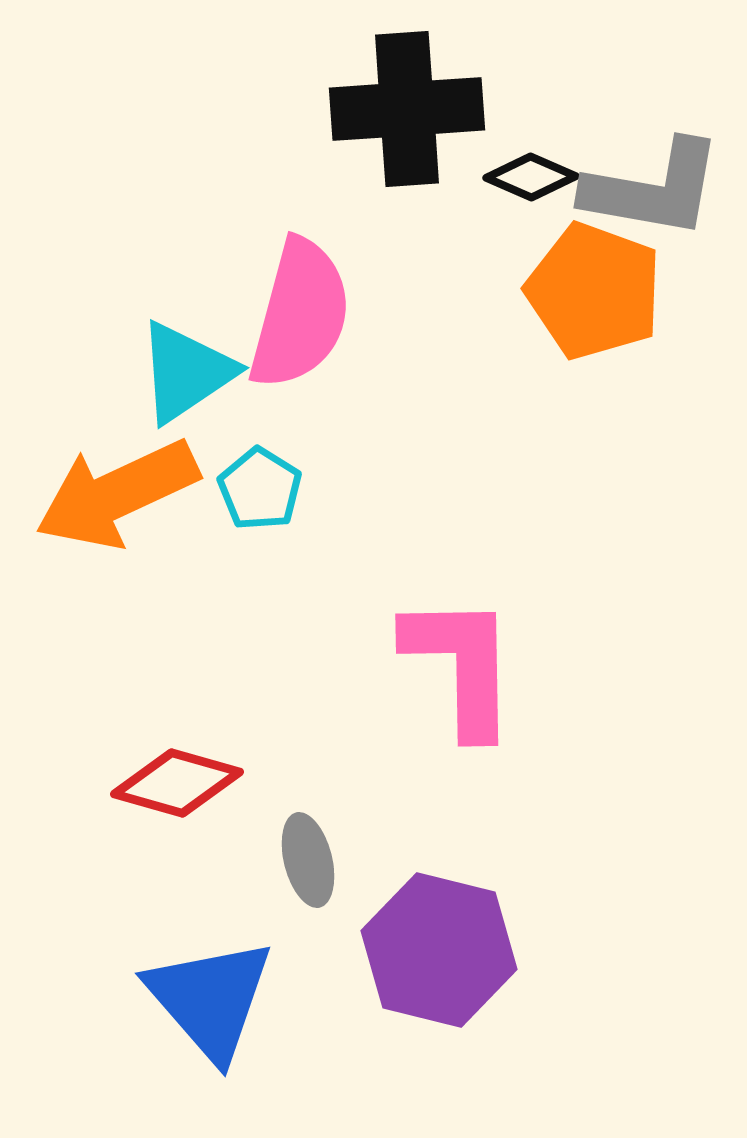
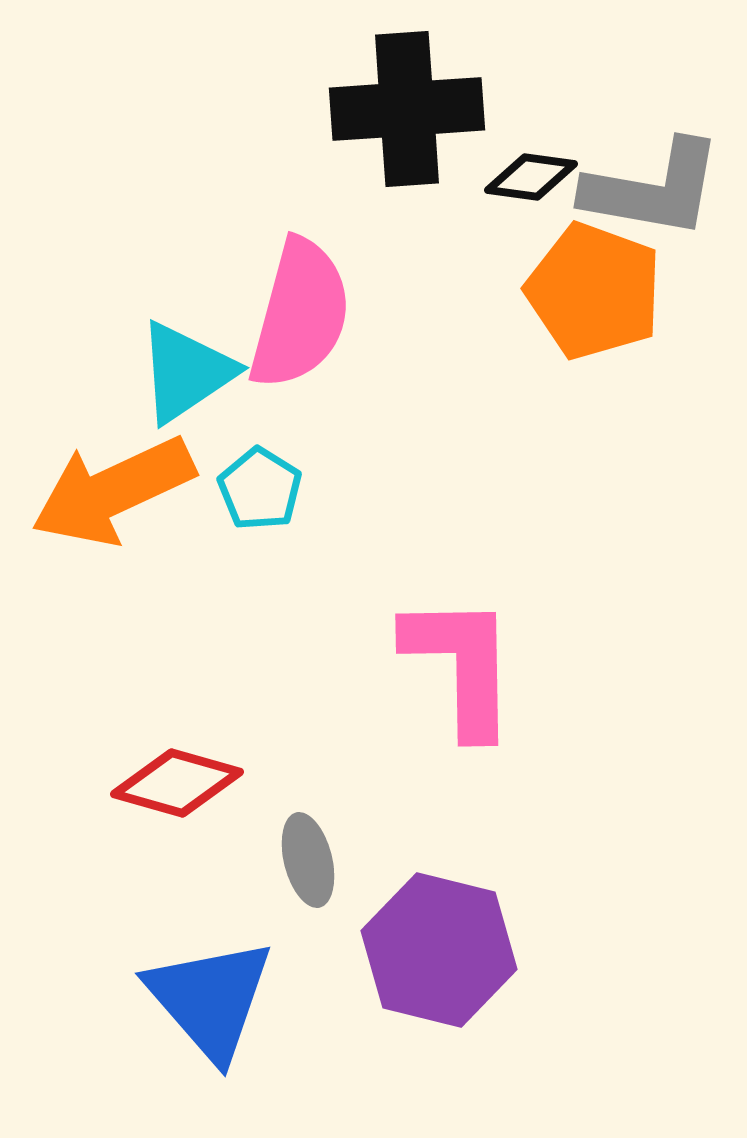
black diamond: rotated 16 degrees counterclockwise
orange arrow: moved 4 px left, 3 px up
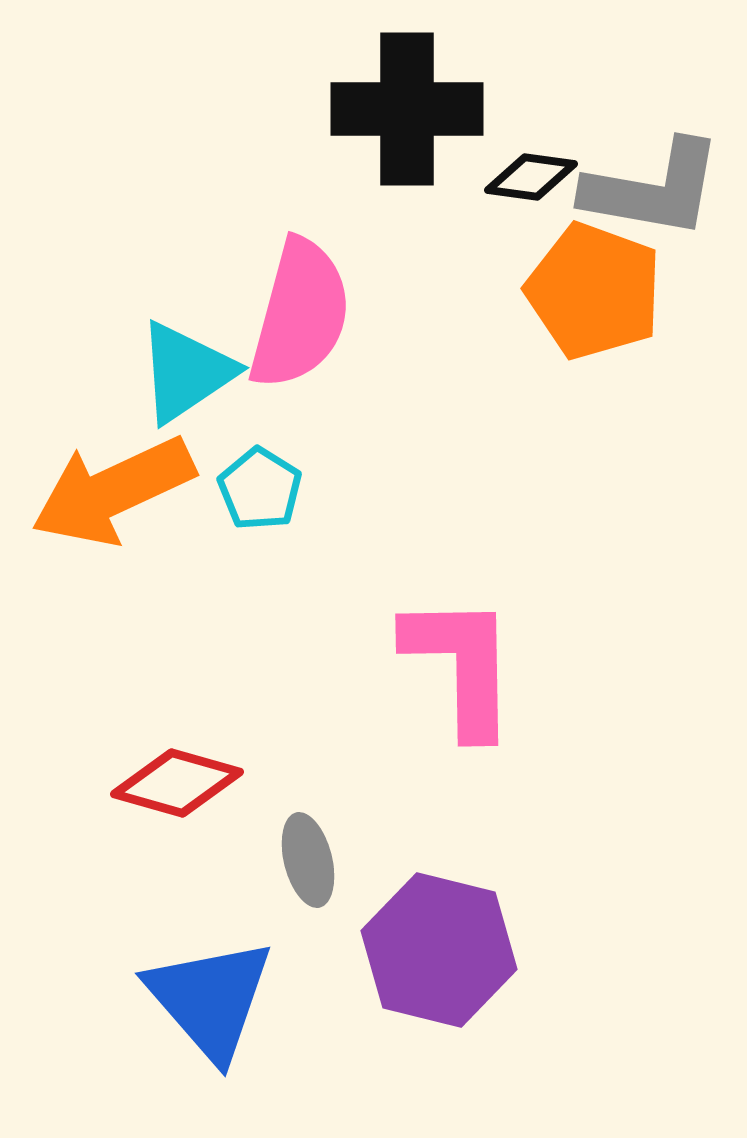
black cross: rotated 4 degrees clockwise
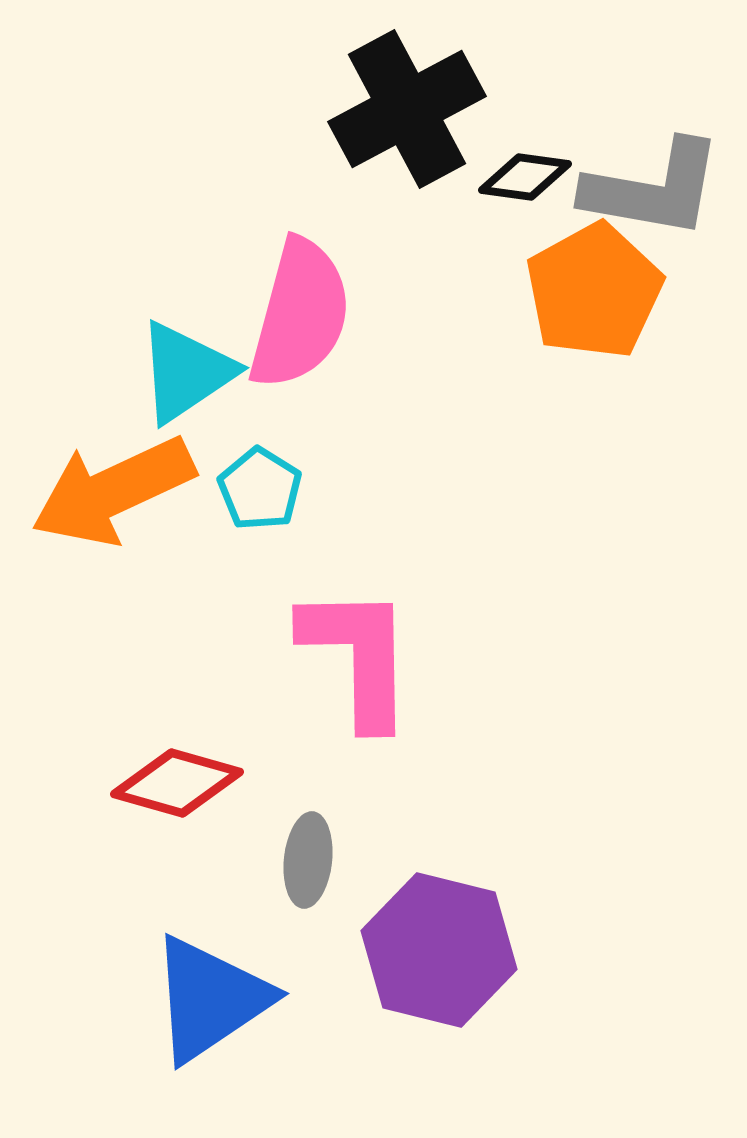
black cross: rotated 28 degrees counterclockwise
black diamond: moved 6 px left
orange pentagon: rotated 23 degrees clockwise
pink L-shape: moved 103 px left, 9 px up
gray ellipse: rotated 20 degrees clockwise
blue triangle: rotated 37 degrees clockwise
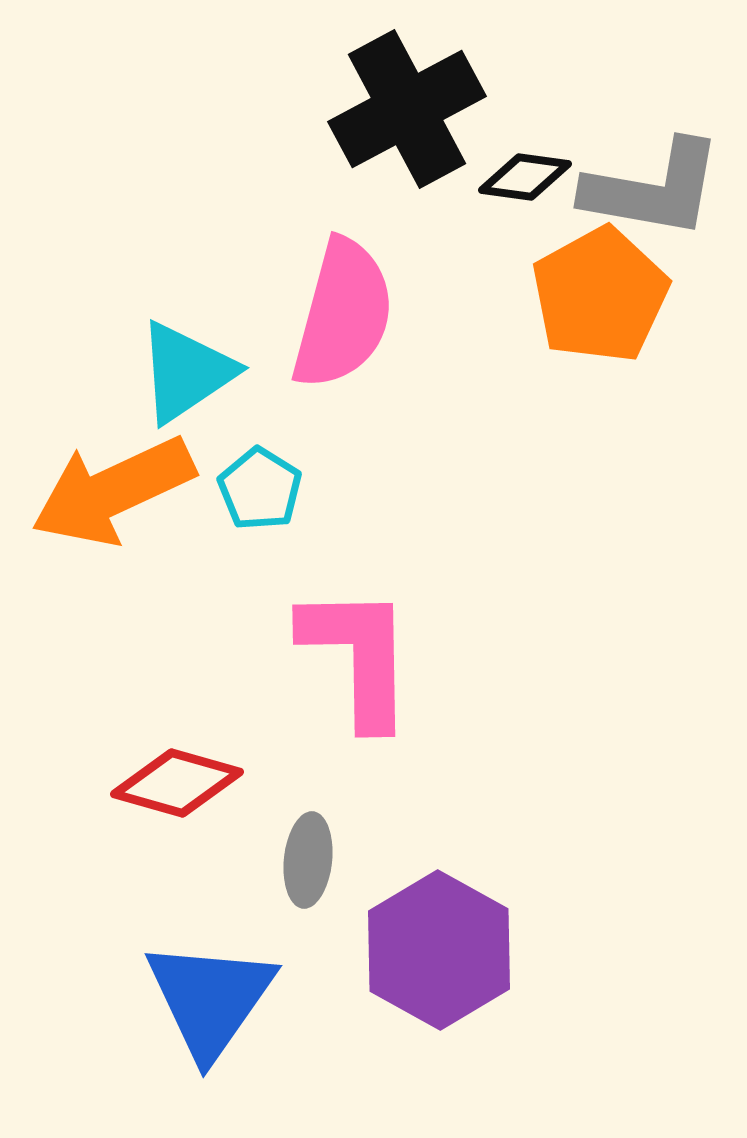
orange pentagon: moved 6 px right, 4 px down
pink semicircle: moved 43 px right
purple hexagon: rotated 15 degrees clockwise
blue triangle: rotated 21 degrees counterclockwise
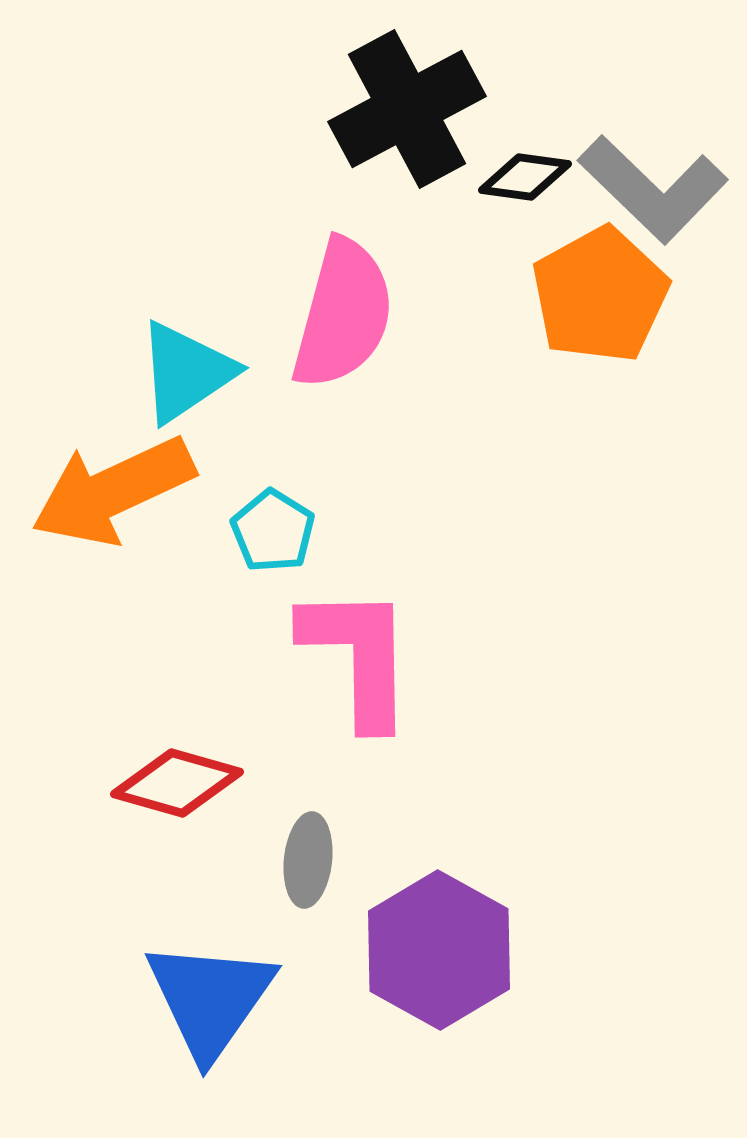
gray L-shape: rotated 34 degrees clockwise
cyan pentagon: moved 13 px right, 42 px down
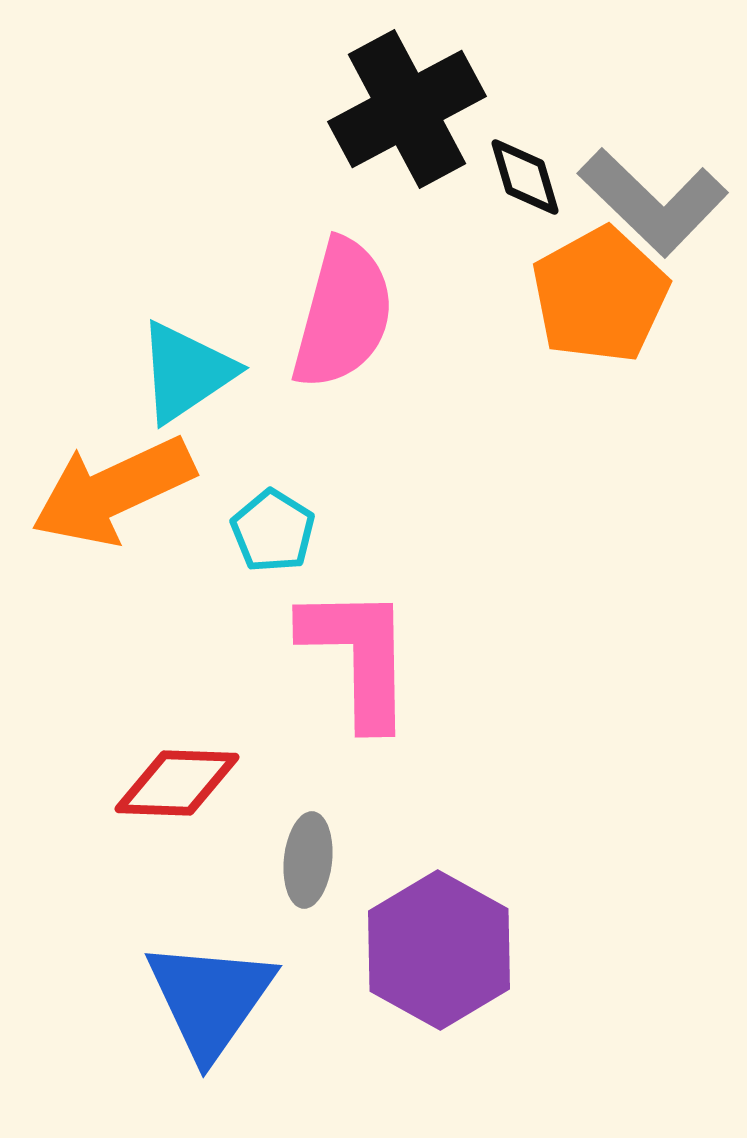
black diamond: rotated 66 degrees clockwise
gray L-shape: moved 13 px down
red diamond: rotated 14 degrees counterclockwise
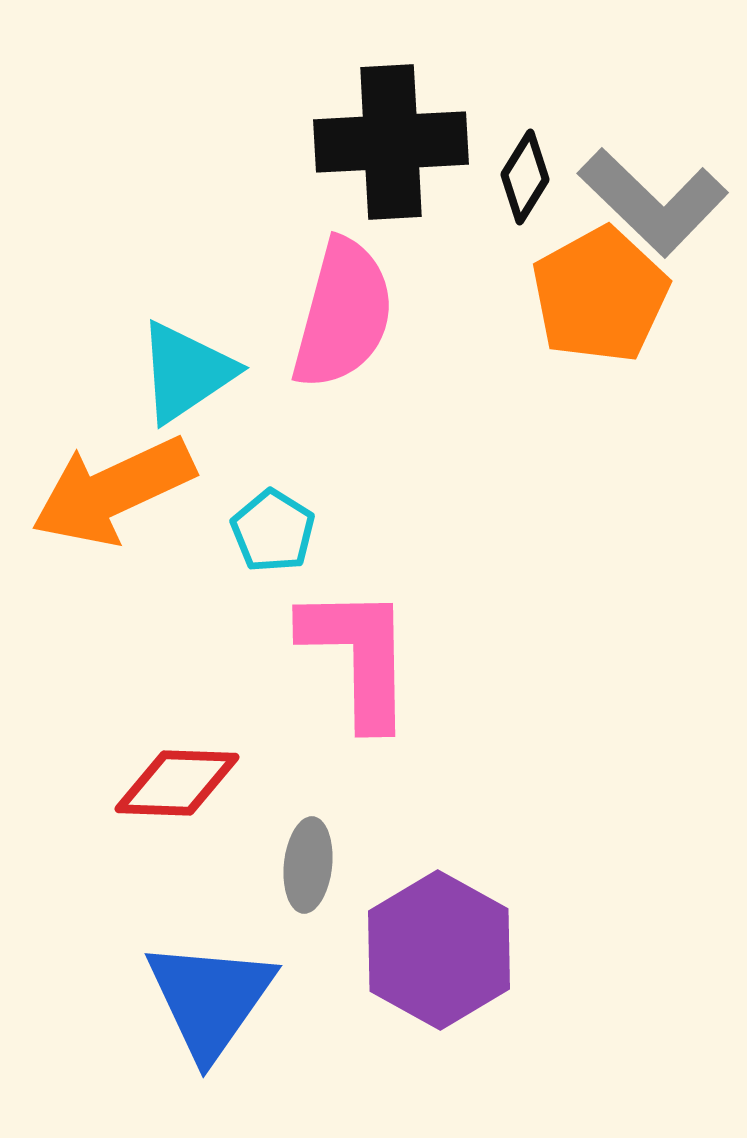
black cross: moved 16 px left, 33 px down; rotated 25 degrees clockwise
black diamond: rotated 48 degrees clockwise
gray ellipse: moved 5 px down
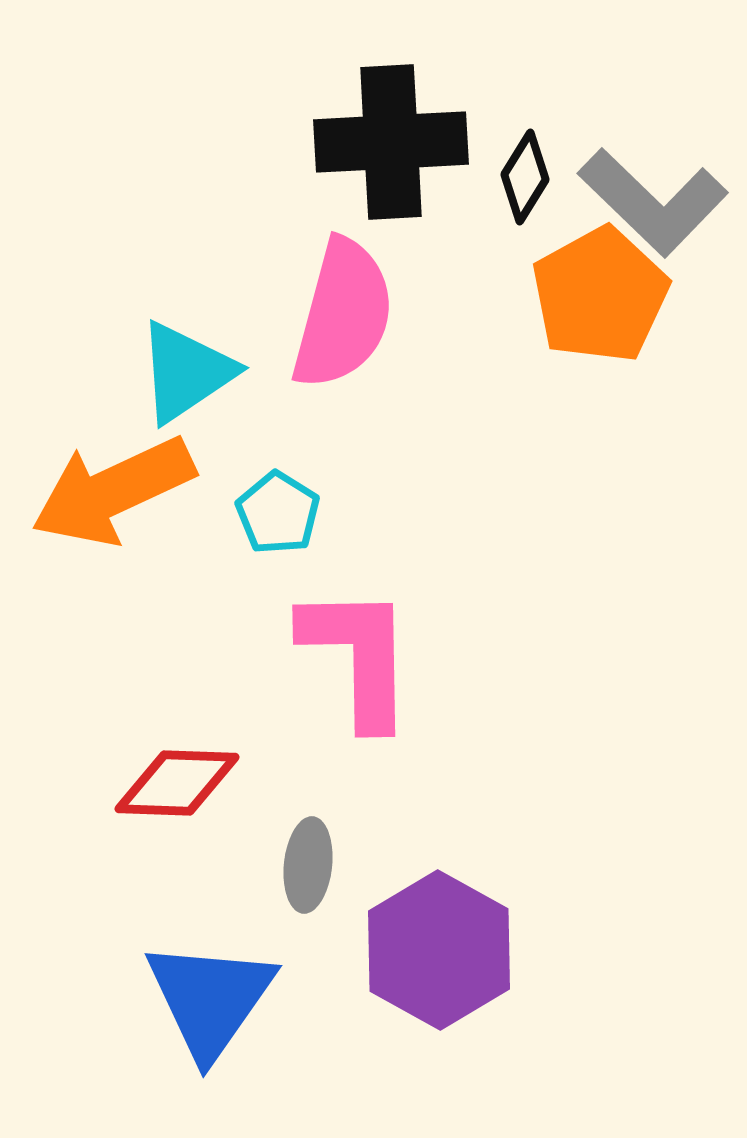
cyan pentagon: moved 5 px right, 18 px up
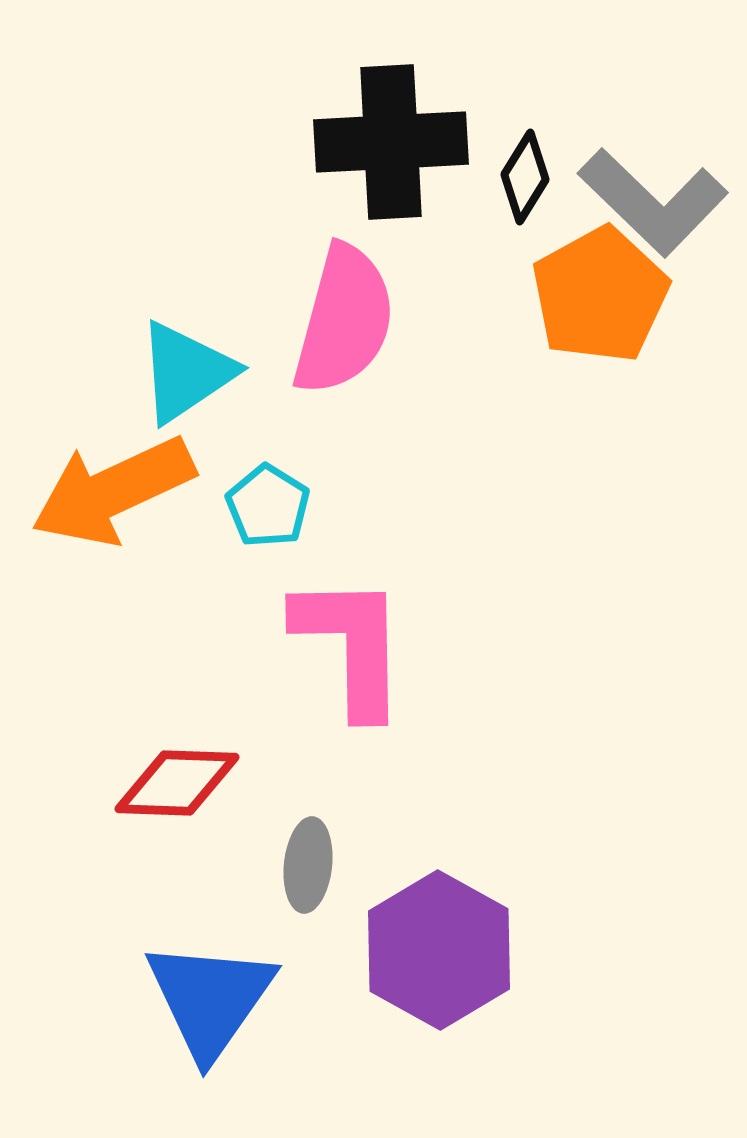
pink semicircle: moved 1 px right, 6 px down
cyan pentagon: moved 10 px left, 7 px up
pink L-shape: moved 7 px left, 11 px up
